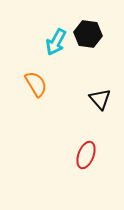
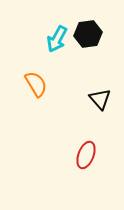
black hexagon: rotated 16 degrees counterclockwise
cyan arrow: moved 1 px right, 3 px up
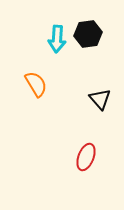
cyan arrow: rotated 24 degrees counterclockwise
red ellipse: moved 2 px down
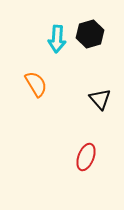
black hexagon: moved 2 px right; rotated 8 degrees counterclockwise
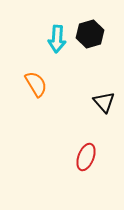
black triangle: moved 4 px right, 3 px down
